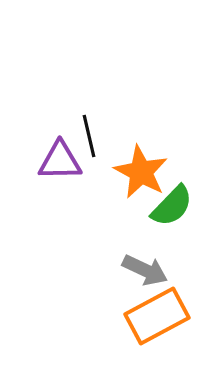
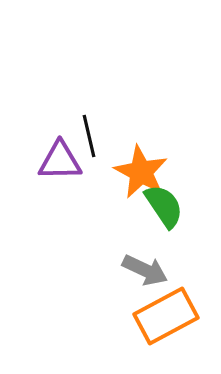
green semicircle: moved 8 px left; rotated 78 degrees counterclockwise
orange rectangle: moved 9 px right
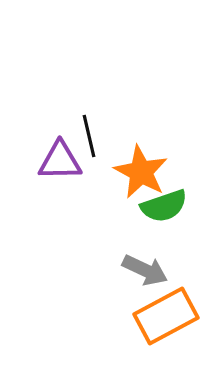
green semicircle: rotated 105 degrees clockwise
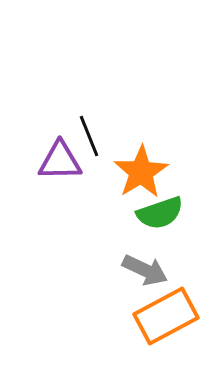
black line: rotated 9 degrees counterclockwise
orange star: rotated 12 degrees clockwise
green semicircle: moved 4 px left, 7 px down
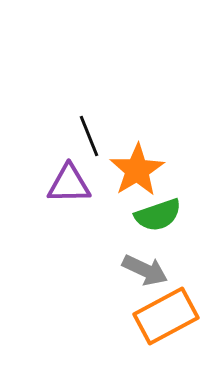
purple triangle: moved 9 px right, 23 px down
orange star: moved 4 px left, 2 px up
green semicircle: moved 2 px left, 2 px down
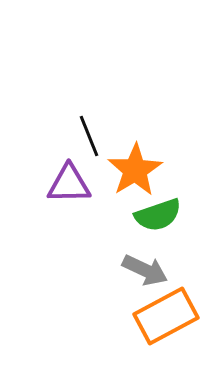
orange star: moved 2 px left
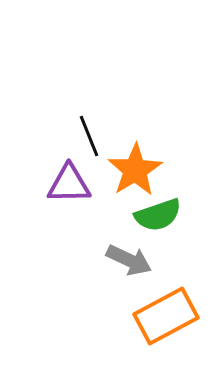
gray arrow: moved 16 px left, 10 px up
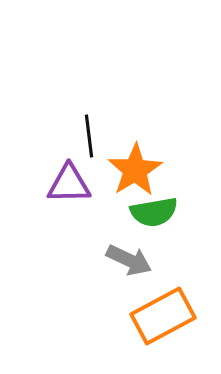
black line: rotated 15 degrees clockwise
green semicircle: moved 4 px left, 3 px up; rotated 9 degrees clockwise
orange rectangle: moved 3 px left
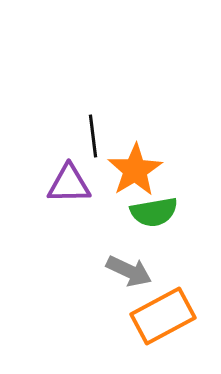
black line: moved 4 px right
gray arrow: moved 11 px down
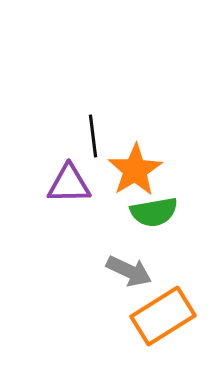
orange rectangle: rotated 4 degrees counterclockwise
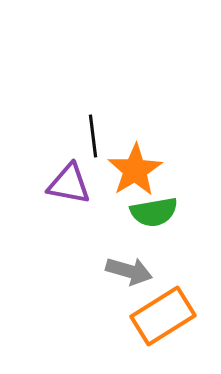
purple triangle: rotated 12 degrees clockwise
gray arrow: rotated 9 degrees counterclockwise
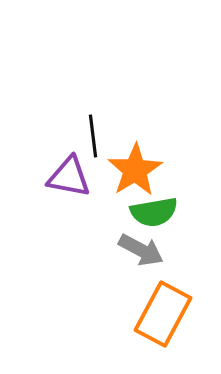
purple triangle: moved 7 px up
gray arrow: moved 12 px right, 21 px up; rotated 12 degrees clockwise
orange rectangle: moved 2 px up; rotated 30 degrees counterclockwise
